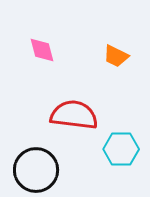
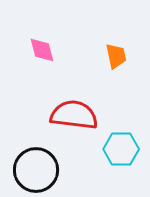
orange trapezoid: rotated 128 degrees counterclockwise
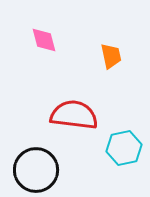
pink diamond: moved 2 px right, 10 px up
orange trapezoid: moved 5 px left
cyan hexagon: moved 3 px right, 1 px up; rotated 12 degrees counterclockwise
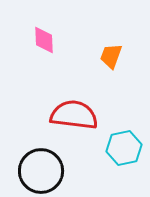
pink diamond: rotated 12 degrees clockwise
orange trapezoid: rotated 148 degrees counterclockwise
black circle: moved 5 px right, 1 px down
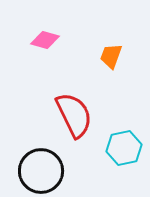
pink diamond: moved 1 px right; rotated 72 degrees counterclockwise
red semicircle: rotated 57 degrees clockwise
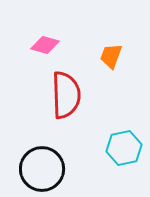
pink diamond: moved 5 px down
red semicircle: moved 8 px left, 20 px up; rotated 24 degrees clockwise
black circle: moved 1 px right, 2 px up
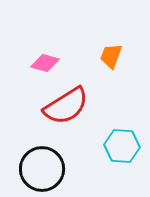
pink diamond: moved 18 px down
red semicircle: moved 11 px down; rotated 60 degrees clockwise
cyan hexagon: moved 2 px left, 2 px up; rotated 16 degrees clockwise
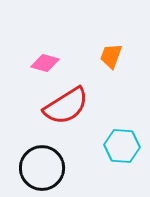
black circle: moved 1 px up
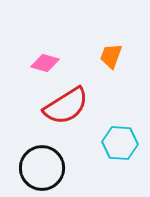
cyan hexagon: moved 2 px left, 3 px up
